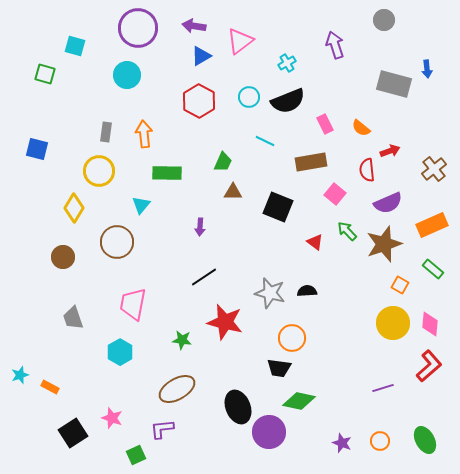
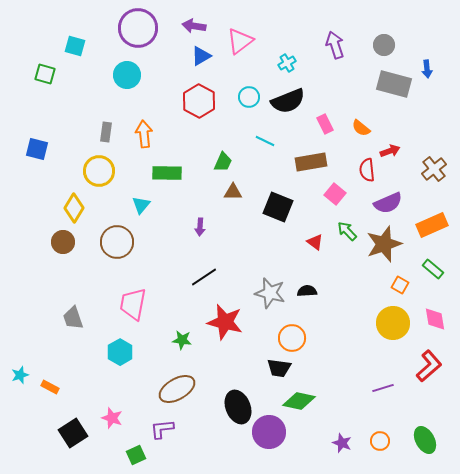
gray circle at (384, 20): moved 25 px down
brown circle at (63, 257): moved 15 px up
pink diamond at (430, 324): moved 5 px right, 5 px up; rotated 15 degrees counterclockwise
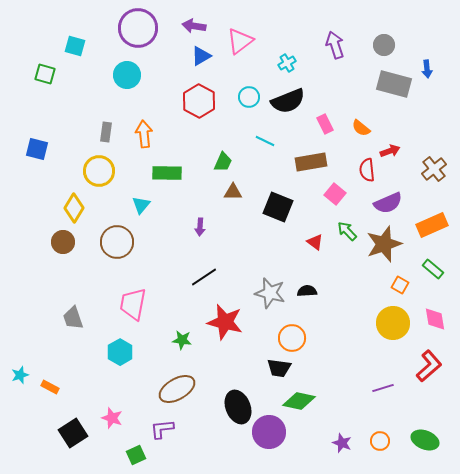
green ellipse at (425, 440): rotated 40 degrees counterclockwise
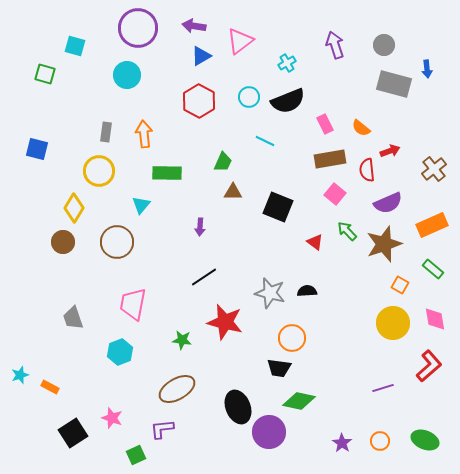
brown rectangle at (311, 162): moved 19 px right, 3 px up
cyan hexagon at (120, 352): rotated 10 degrees clockwise
purple star at (342, 443): rotated 12 degrees clockwise
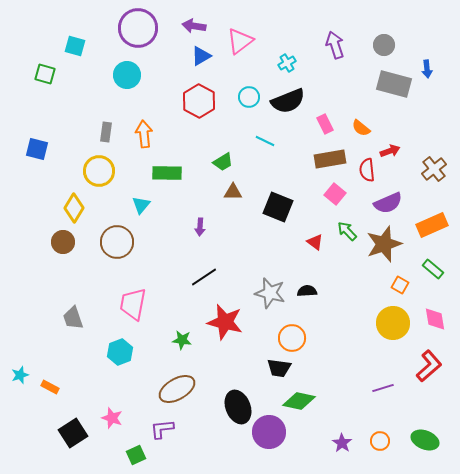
green trapezoid at (223, 162): rotated 35 degrees clockwise
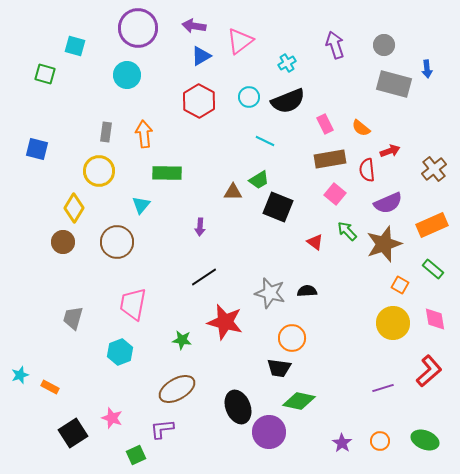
green trapezoid at (223, 162): moved 36 px right, 18 px down
gray trapezoid at (73, 318): rotated 35 degrees clockwise
red L-shape at (429, 366): moved 5 px down
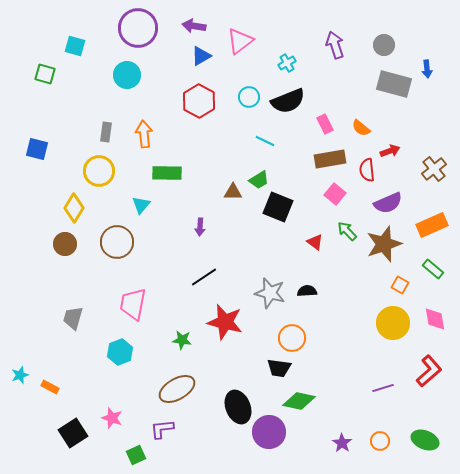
brown circle at (63, 242): moved 2 px right, 2 px down
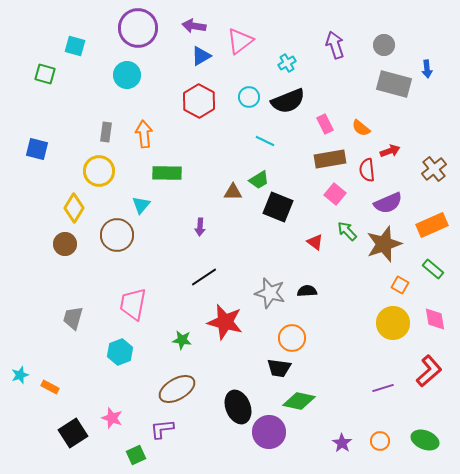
brown circle at (117, 242): moved 7 px up
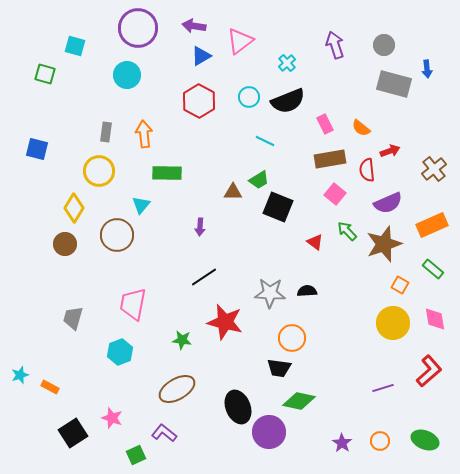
cyan cross at (287, 63): rotated 12 degrees counterclockwise
gray star at (270, 293): rotated 12 degrees counterclockwise
purple L-shape at (162, 429): moved 2 px right, 4 px down; rotated 45 degrees clockwise
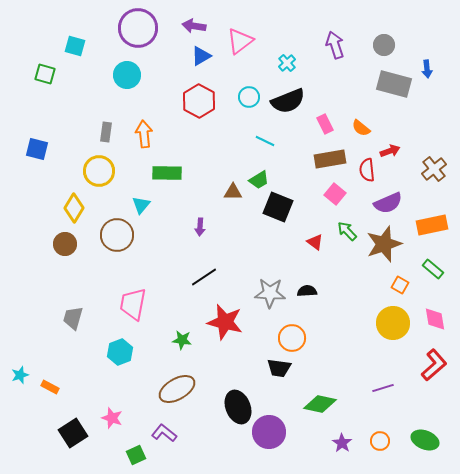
orange rectangle at (432, 225): rotated 12 degrees clockwise
red L-shape at (429, 371): moved 5 px right, 6 px up
green diamond at (299, 401): moved 21 px right, 3 px down
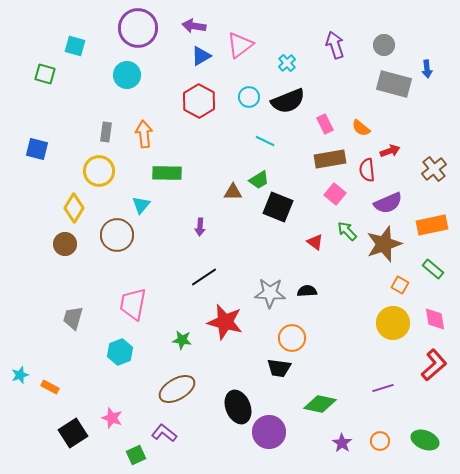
pink triangle at (240, 41): moved 4 px down
